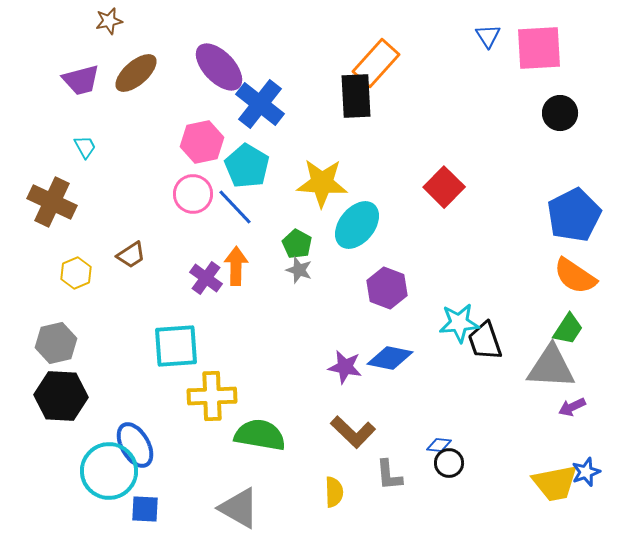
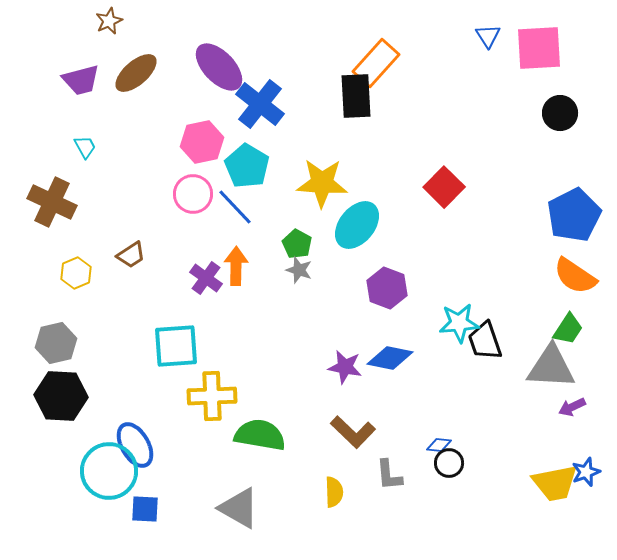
brown star at (109, 21): rotated 12 degrees counterclockwise
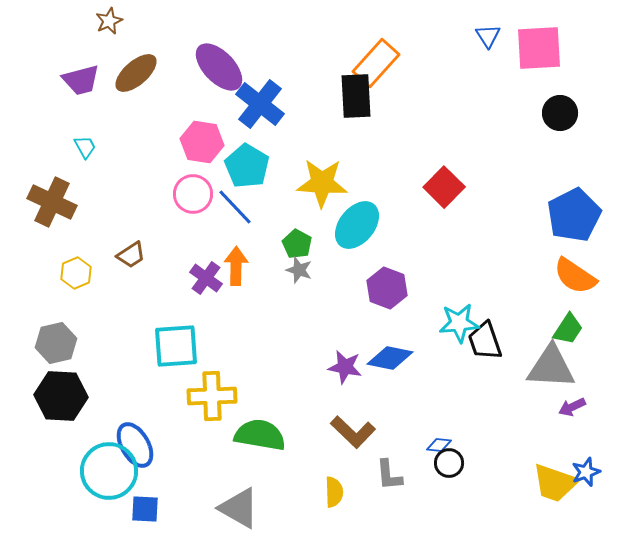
pink hexagon at (202, 142): rotated 21 degrees clockwise
yellow trapezoid at (555, 483): rotated 30 degrees clockwise
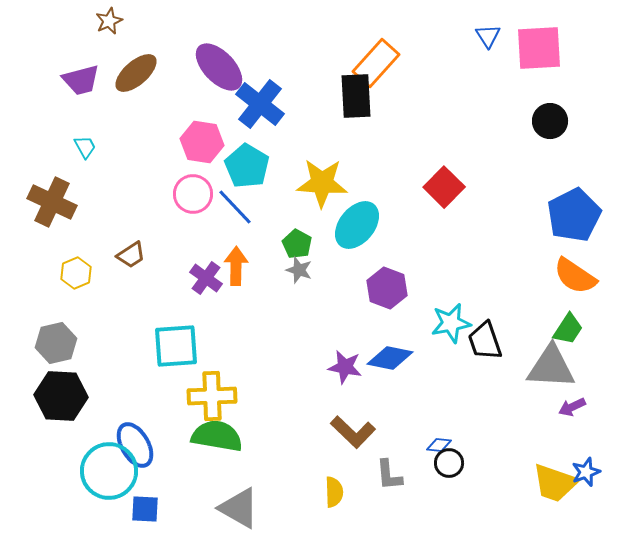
black circle at (560, 113): moved 10 px left, 8 px down
cyan star at (459, 323): moved 8 px left; rotated 6 degrees counterclockwise
green semicircle at (260, 435): moved 43 px left, 1 px down
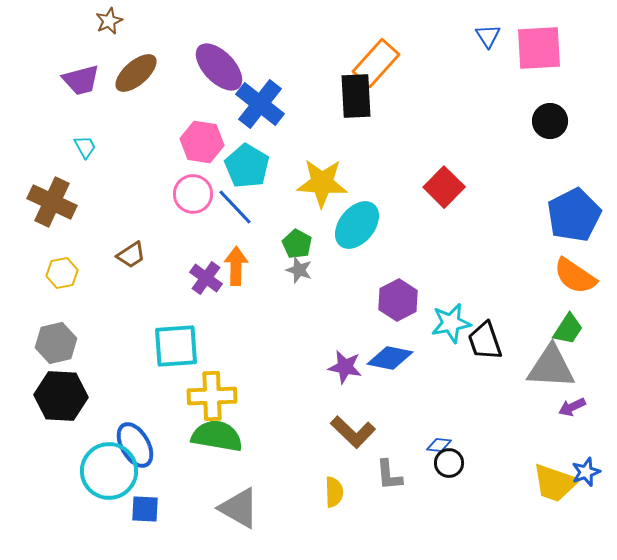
yellow hexagon at (76, 273): moved 14 px left; rotated 12 degrees clockwise
purple hexagon at (387, 288): moved 11 px right, 12 px down; rotated 12 degrees clockwise
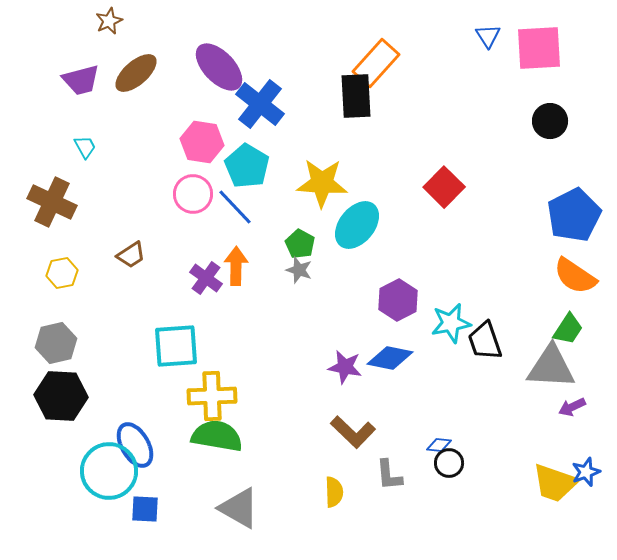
green pentagon at (297, 244): moved 3 px right
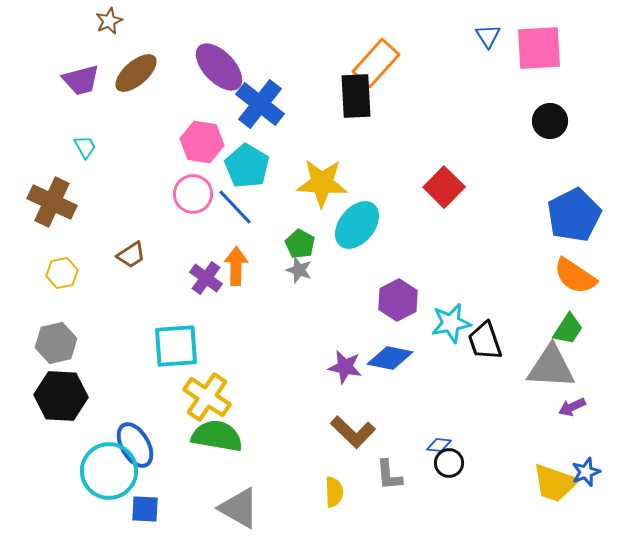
yellow cross at (212, 396): moved 5 px left, 1 px down; rotated 36 degrees clockwise
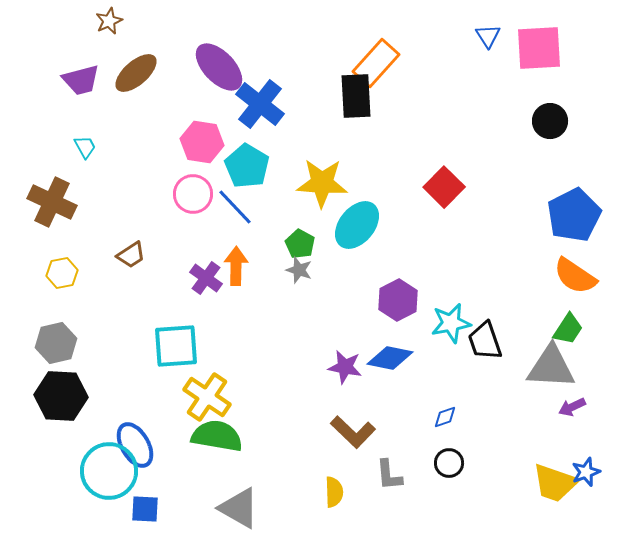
blue diamond at (439, 445): moved 6 px right, 28 px up; rotated 25 degrees counterclockwise
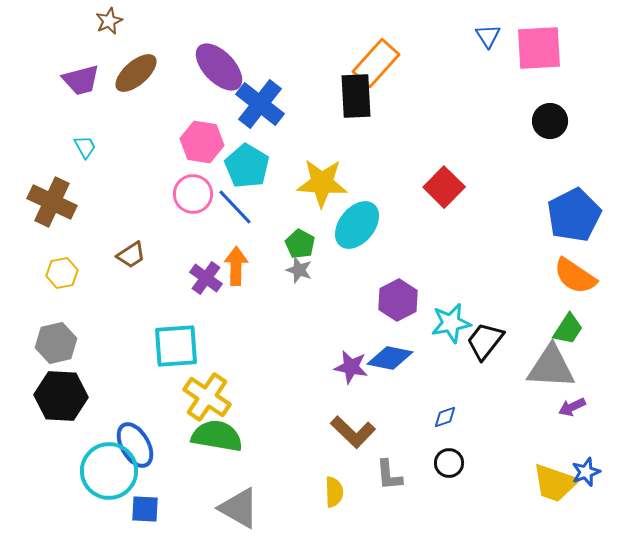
black trapezoid at (485, 341): rotated 57 degrees clockwise
purple star at (345, 367): moved 6 px right
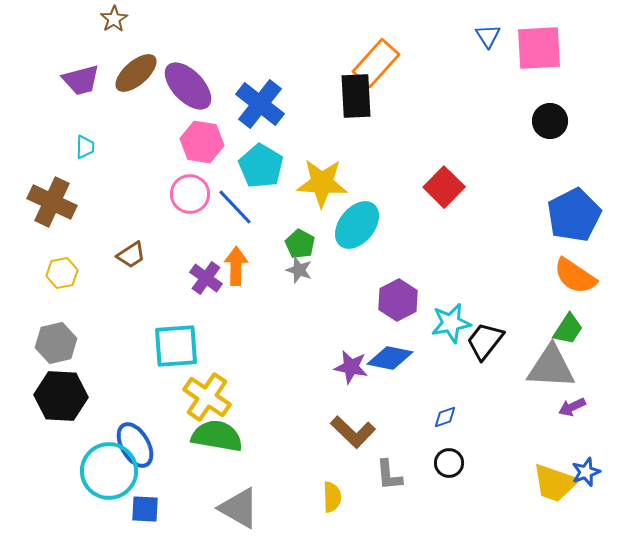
brown star at (109, 21): moved 5 px right, 2 px up; rotated 8 degrees counterclockwise
purple ellipse at (219, 67): moved 31 px left, 19 px down
cyan trapezoid at (85, 147): rotated 30 degrees clockwise
cyan pentagon at (247, 166): moved 14 px right
pink circle at (193, 194): moved 3 px left
yellow semicircle at (334, 492): moved 2 px left, 5 px down
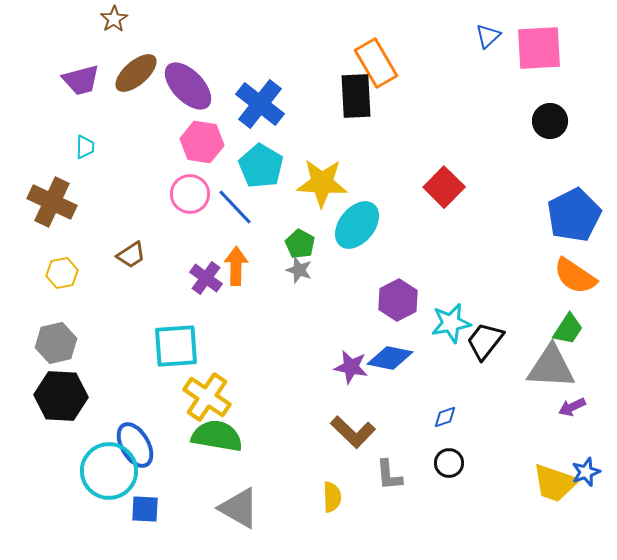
blue triangle at (488, 36): rotated 20 degrees clockwise
orange rectangle at (376, 63): rotated 72 degrees counterclockwise
